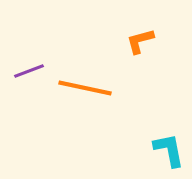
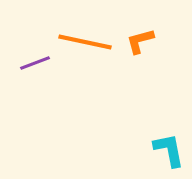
purple line: moved 6 px right, 8 px up
orange line: moved 46 px up
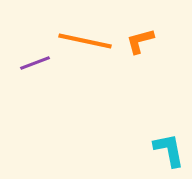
orange line: moved 1 px up
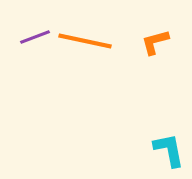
orange L-shape: moved 15 px right, 1 px down
purple line: moved 26 px up
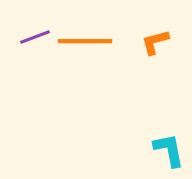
orange line: rotated 12 degrees counterclockwise
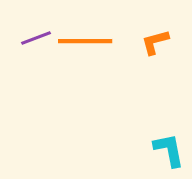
purple line: moved 1 px right, 1 px down
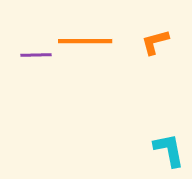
purple line: moved 17 px down; rotated 20 degrees clockwise
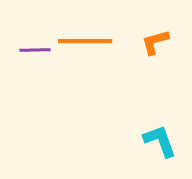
purple line: moved 1 px left, 5 px up
cyan L-shape: moved 9 px left, 9 px up; rotated 9 degrees counterclockwise
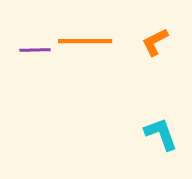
orange L-shape: rotated 12 degrees counterclockwise
cyan L-shape: moved 1 px right, 7 px up
